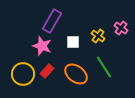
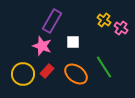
yellow cross: moved 6 px right, 16 px up
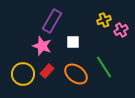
yellow cross: rotated 32 degrees clockwise
pink cross: moved 2 px down; rotated 24 degrees clockwise
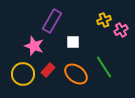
pink star: moved 8 px left
red rectangle: moved 1 px right, 1 px up
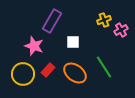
orange ellipse: moved 1 px left, 1 px up
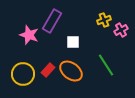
pink star: moved 5 px left, 11 px up
green line: moved 2 px right, 2 px up
orange ellipse: moved 4 px left, 2 px up
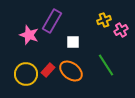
yellow circle: moved 3 px right
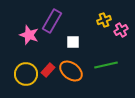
green line: rotated 70 degrees counterclockwise
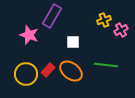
purple rectangle: moved 5 px up
green line: rotated 20 degrees clockwise
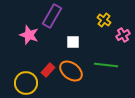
yellow cross: rotated 32 degrees counterclockwise
pink cross: moved 2 px right, 5 px down
yellow circle: moved 9 px down
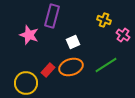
purple rectangle: rotated 15 degrees counterclockwise
yellow cross: rotated 16 degrees counterclockwise
pink cross: rotated 24 degrees counterclockwise
white square: rotated 24 degrees counterclockwise
green line: rotated 40 degrees counterclockwise
orange ellipse: moved 4 px up; rotated 55 degrees counterclockwise
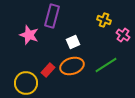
orange ellipse: moved 1 px right, 1 px up
